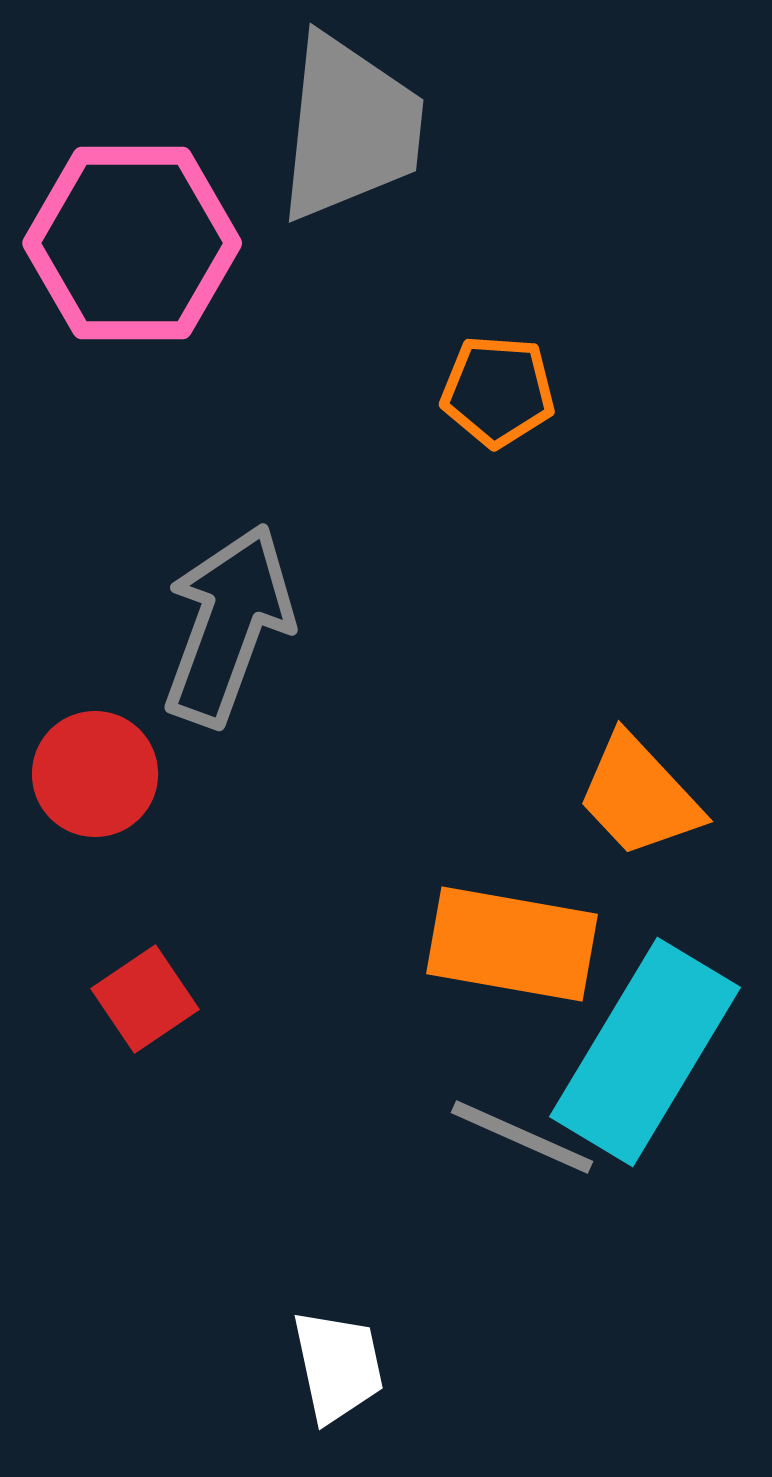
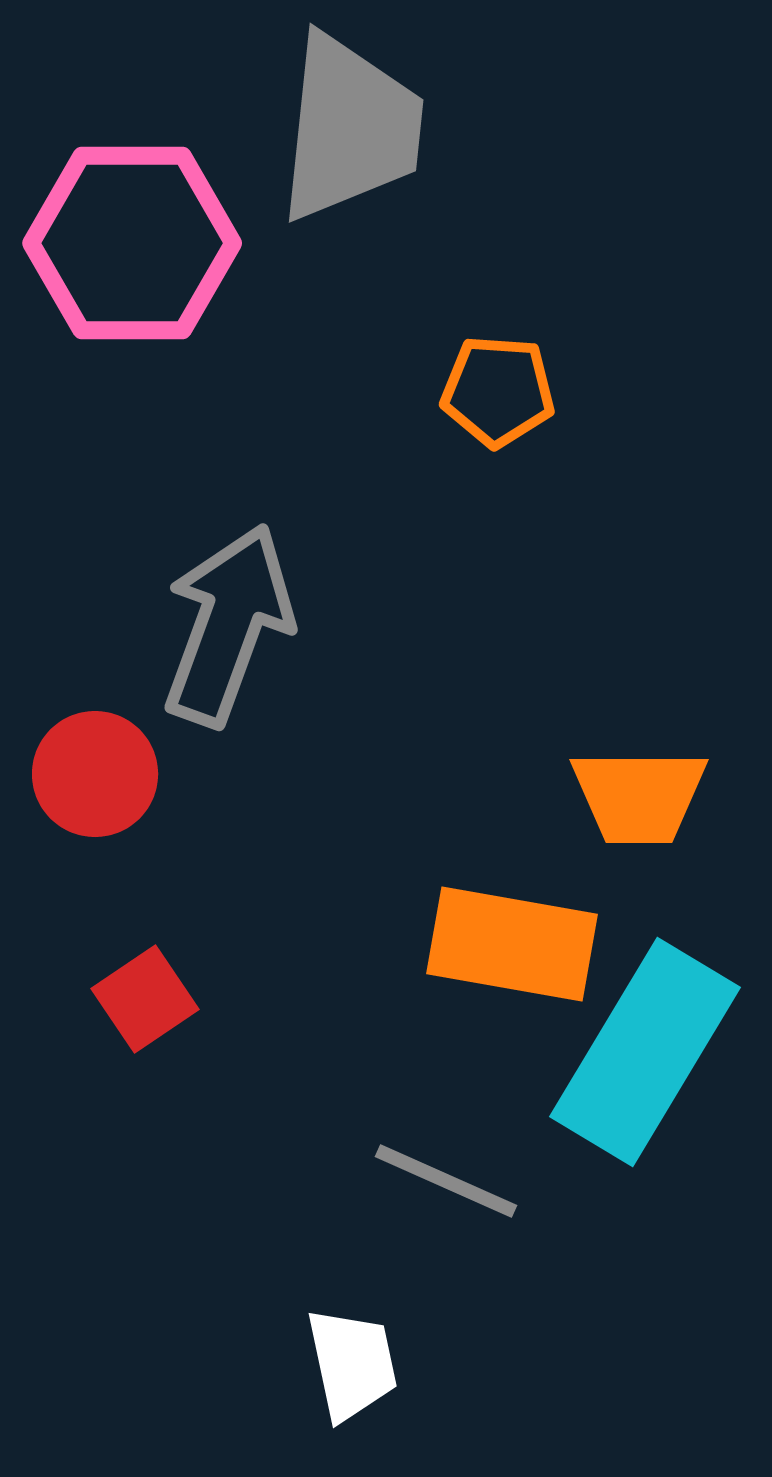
orange trapezoid: rotated 47 degrees counterclockwise
gray line: moved 76 px left, 44 px down
white trapezoid: moved 14 px right, 2 px up
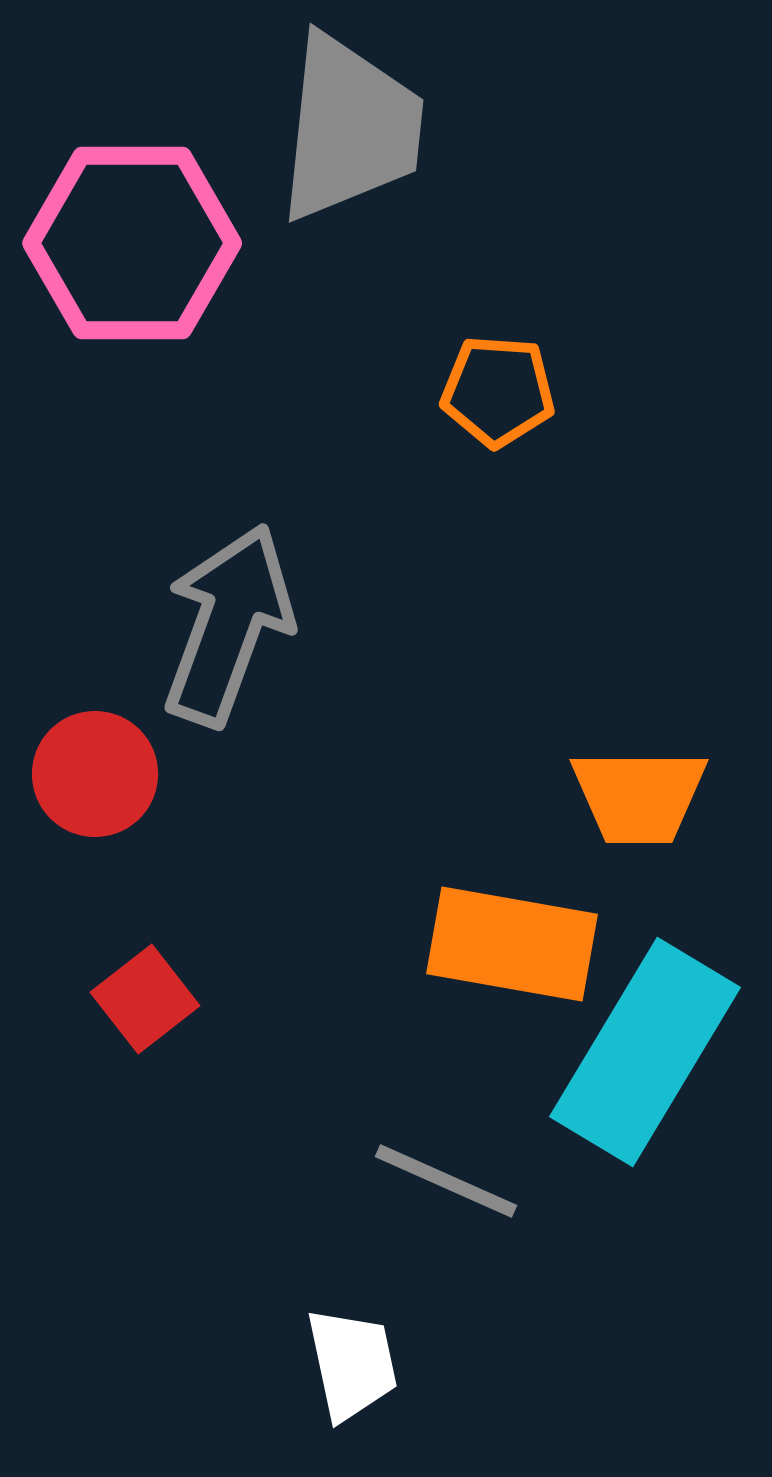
red square: rotated 4 degrees counterclockwise
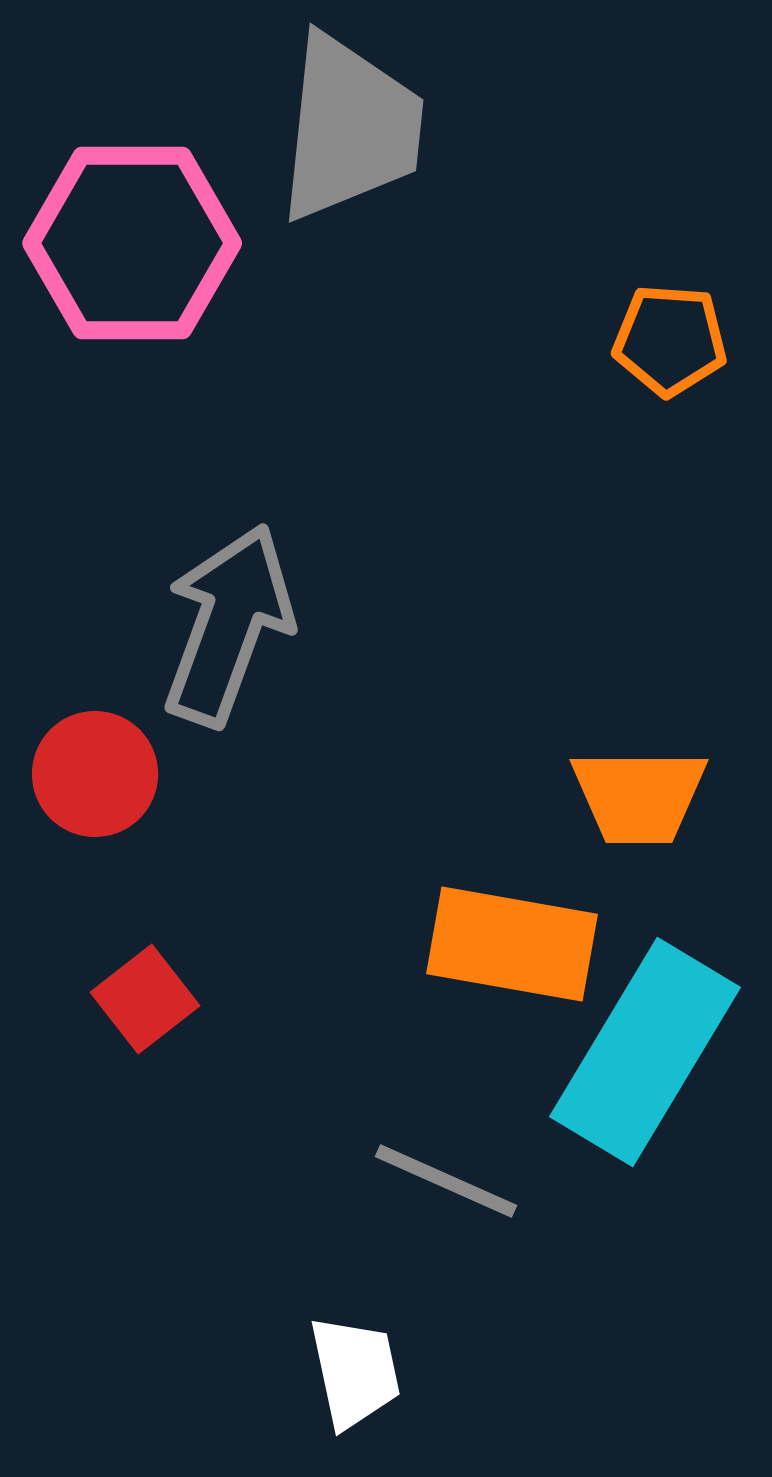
orange pentagon: moved 172 px right, 51 px up
white trapezoid: moved 3 px right, 8 px down
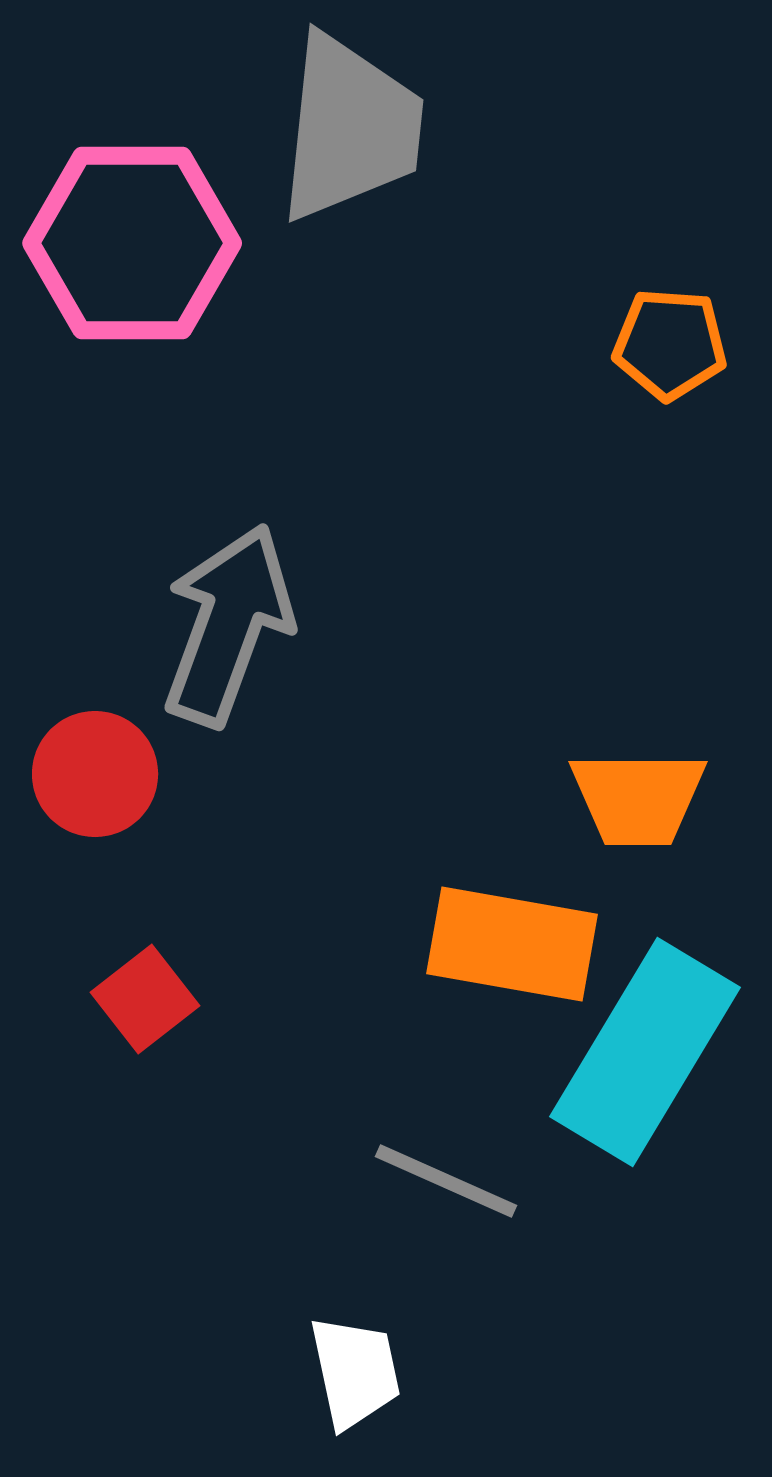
orange pentagon: moved 4 px down
orange trapezoid: moved 1 px left, 2 px down
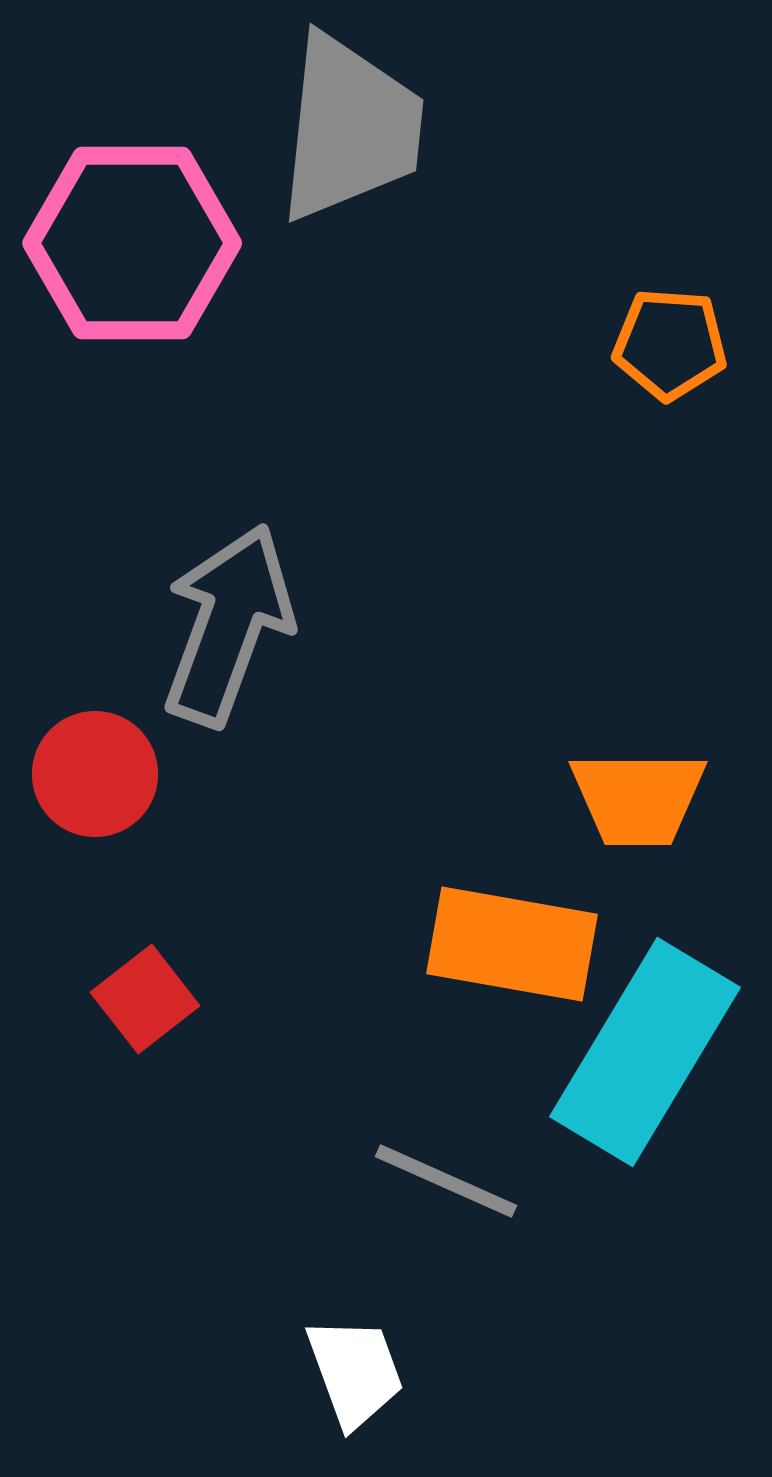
white trapezoid: rotated 8 degrees counterclockwise
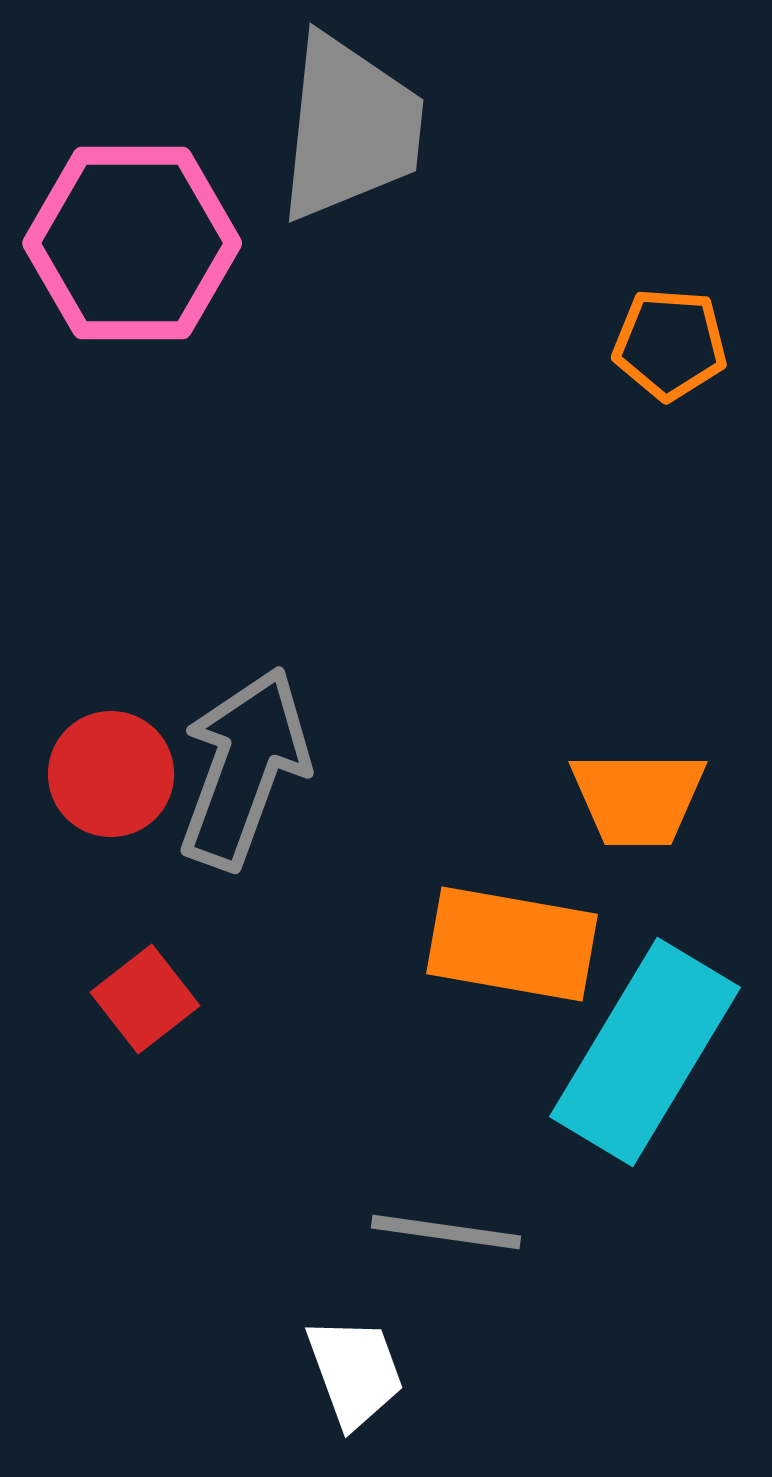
gray arrow: moved 16 px right, 143 px down
red circle: moved 16 px right
gray line: moved 51 px down; rotated 16 degrees counterclockwise
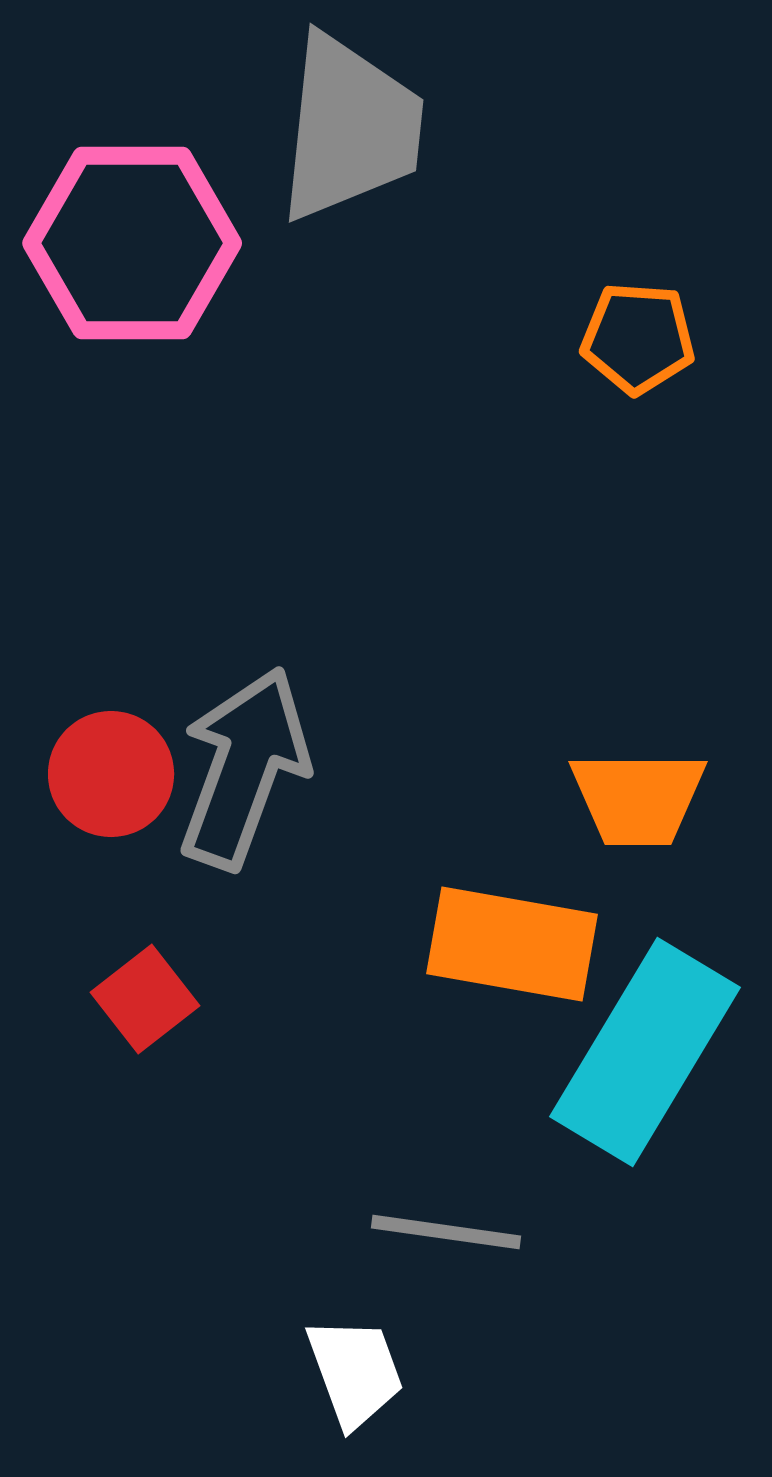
orange pentagon: moved 32 px left, 6 px up
